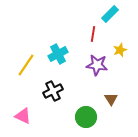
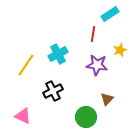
cyan rectangle: rotated 12 degrees clockwise
brown triangle: moved 4 px left; rotated 16 degrees clockwise
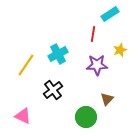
purple star: rotated 10 degrees counterclockwise
black cross: moved 1 px up; rotated 12 degrees counterclockwise
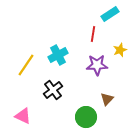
cyan cross: moved 1 px down
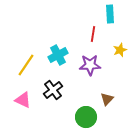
cyan rectangle: rotated 60 degrees counterclockwise
purple star: moved 7 px left
pink triangle: moved 16 px up
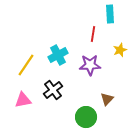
pink triangle: rotated 36 degrees counterclockwise
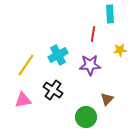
yellow star: rotated 16 degrees clockwise
black cross: rotated 18 degrees counterclockwise
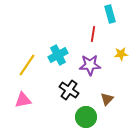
cyan rectangle: rotated 12 degrees counterclockwise
yellow star: moved 1 px right, 4 px down
yellow line: moved 1 px right
black cross: moved 16 px right
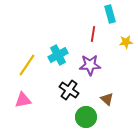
yellow star: moved 5 px right, 12 px up
brown triangle: rotated 32 degrees counterclockwise
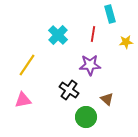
cyan cross: moved 20 px up; rotated 18 degrees counterclockwise
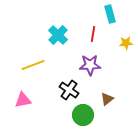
yellow star: moved 1 px down
yellow line: moved 6 px right; rotated 35 degrees clockwise
brown triangle: rotated 40 degrees clockwise
green circle: moved 3 px left, 2 px up
